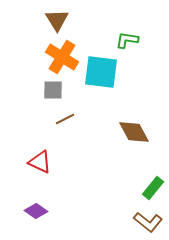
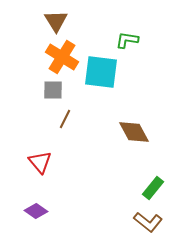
brown triangle: moved 1 px left, 1 px down
brown line: rotated 36 degrees counterclockwise
red triangle: rotated 25 degrees clockwise
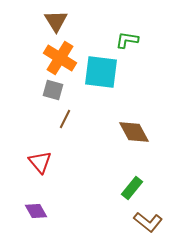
orange cross: moved 2 px left, 1 px down
gray square: rotated 15 degrees clockwise
green rectangle: moved 21 px left
purple diamond: rotated 25 degrees clockwise
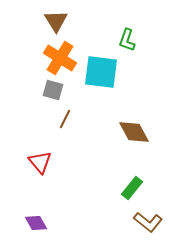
green L-shape: rotated 80 degrees counterclockwise
purple diamond: moved 12 px down
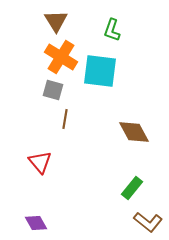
green L-shape: moved 15 px left, 10 px up
orange cross: moved 1 px right, 1 px up
cyan square: moved 1 px left, 1 px up
brown line: rotated 18 degrees counterclockwise
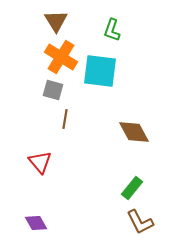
brown L-shape: moved 8 px left; rotated 24 degrees clockwise
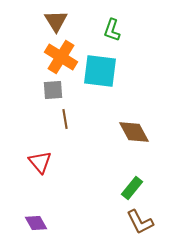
gray square: rotated 20 degrees counterclockwise
brown line: rotated 18 degrees counterclockwise
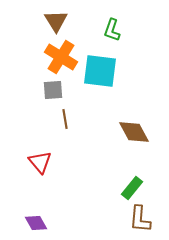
brown L-shape: moved 3 px up; rotated 32 degrees clockwise
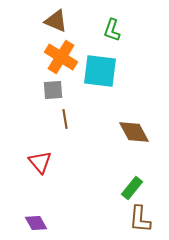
brown triangle: rotated 35 degrees counterclockwise
